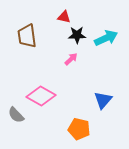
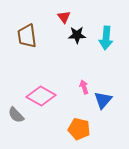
red triangle: rotated 40 degrees clockwise
cyan arrow: rotated 120 degrees clockwise
pink arrow: moved 13 px right, 28 px down; rotated 64 degrees counterclockwise
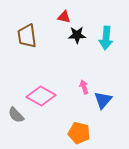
red triangle: rotated 40 degrees counterclockwise
orange pentagon: moved 4 px down
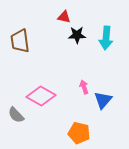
brown trapezoid: moved 7 px left, 5 px down
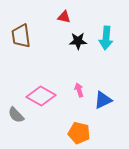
black star: moved 1 px right, 6 px down
brown trapezoid: moved 1 px right, 5 px up
pink arrow: moved 5 px left, 3 px down
blue triangle: rotated 24 degrees clockwise
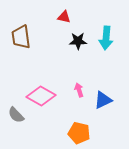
brown trapezoid: moved 1 px down
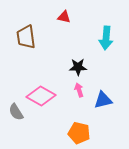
brown trapezoid: moved 5 px right
black star: moved 26 px down
blue triangle: rotated 12 degrees clockwise
gray semicircle: moved 3 px up; rotated 12 degrees clockwise
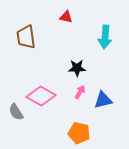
red triangle: moved 2 px right
cyan arrow: moved 1 px left, 1 px up
black star: moved 1 px left, 1 px down
pink arrow: moved 1 px right, 2 px down; rotated 48 degrees clockwise
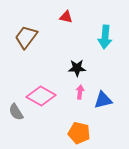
brown trapezoid: rotated 45 degrees clockwise
pink arrow: rotated 24 degrees counterclockwise
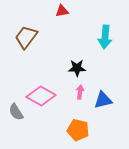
red triangle: moved 4 px left, 6 px up; rotated 24 degrees counterclockwise
orange pentagon: moved 1 px left, 3 px up
